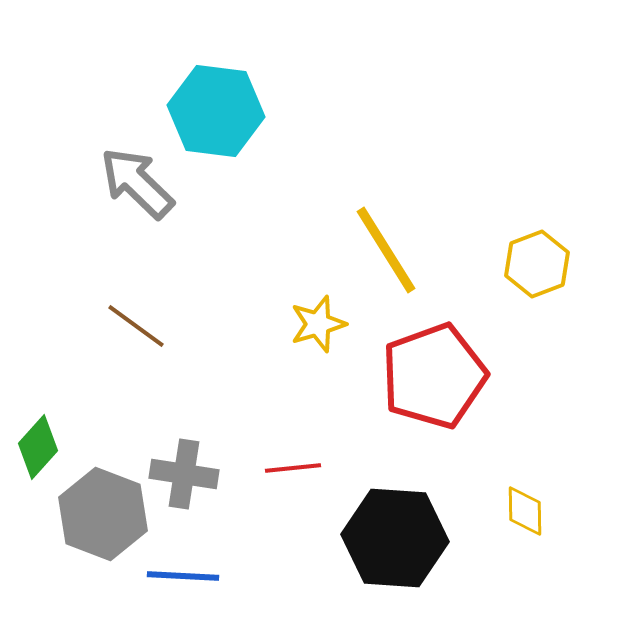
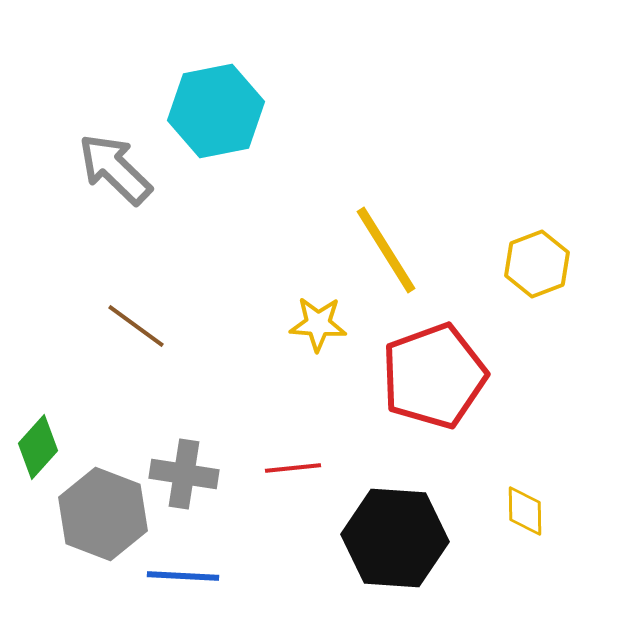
cyan hexagon: rotated 18 degrees counterclockwise
gray arrow: moved 22 px left, 14 px up
yellow star: rotated 20 degrees clockwise
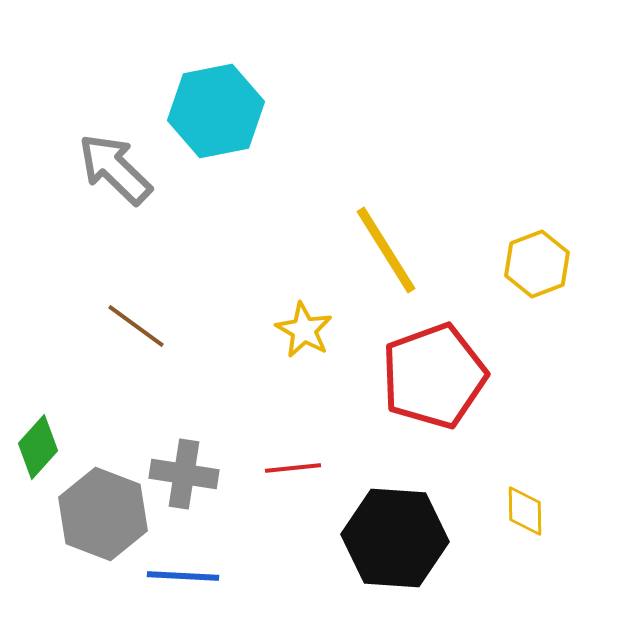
yellow star: moved 14 px left, 6 px down; rotated 26 degrees clockwise
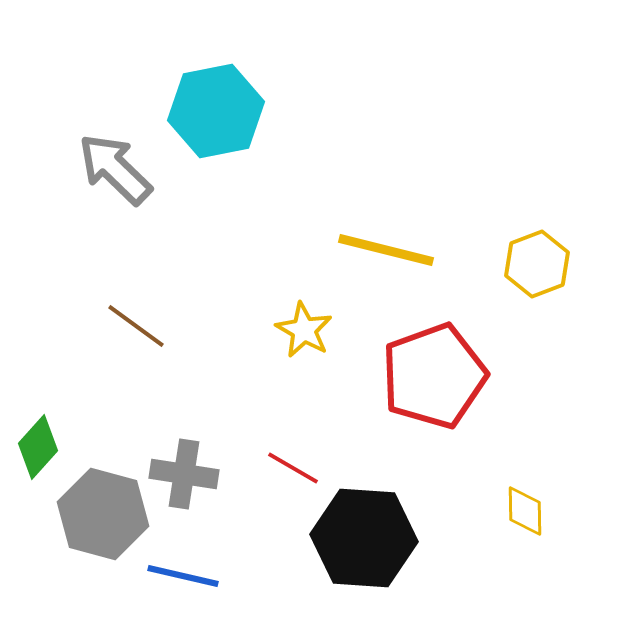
yellow line: rotated 44 degrees counterclockwise
red line: rotated 36 degrees clockwise
gray hexagon: rotated 6 degrees counterclockwise
black hexagon: moved 31 px left
blue line: rotated 10 degrees clockwise
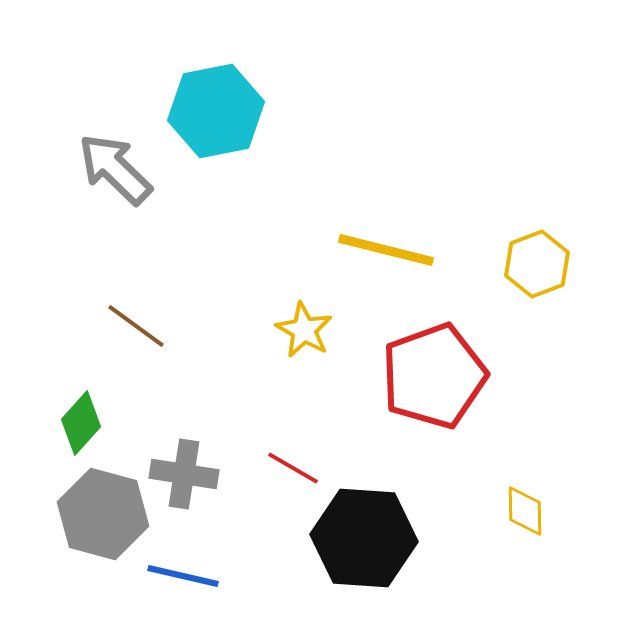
green diamond: moved 43 px right, 24 px up
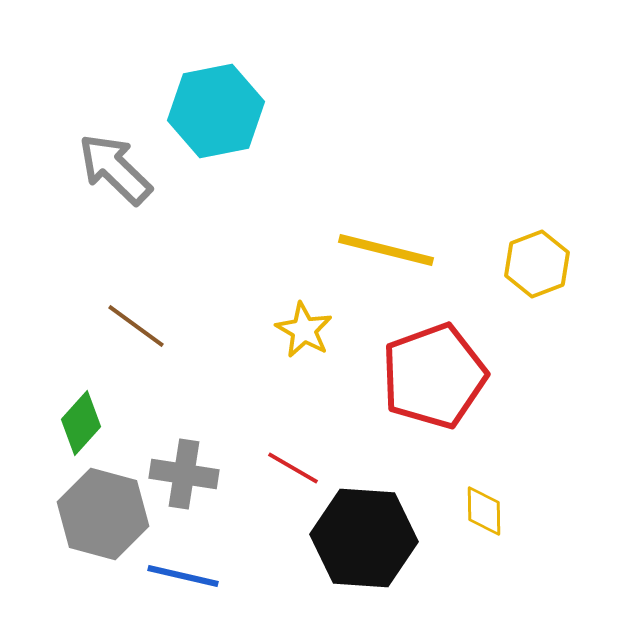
yellow diamond: moved 41 px left
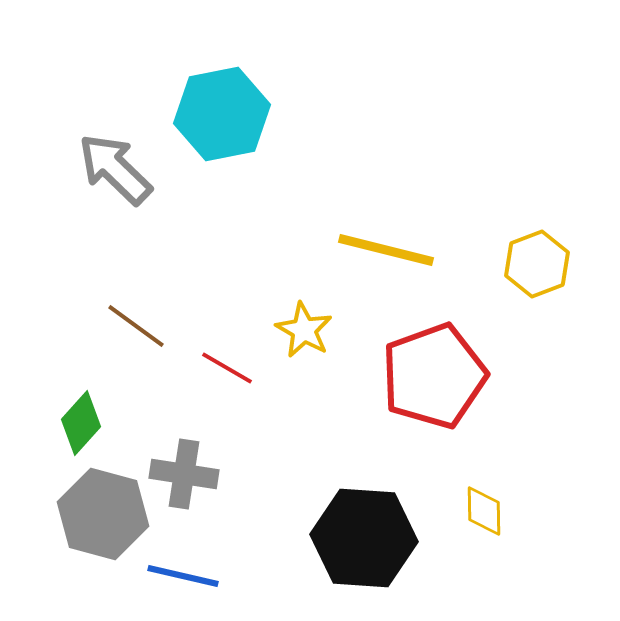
cyan hexagon: moved 6 px right, 3 px down
red line: moved 66 px left, 100 px up
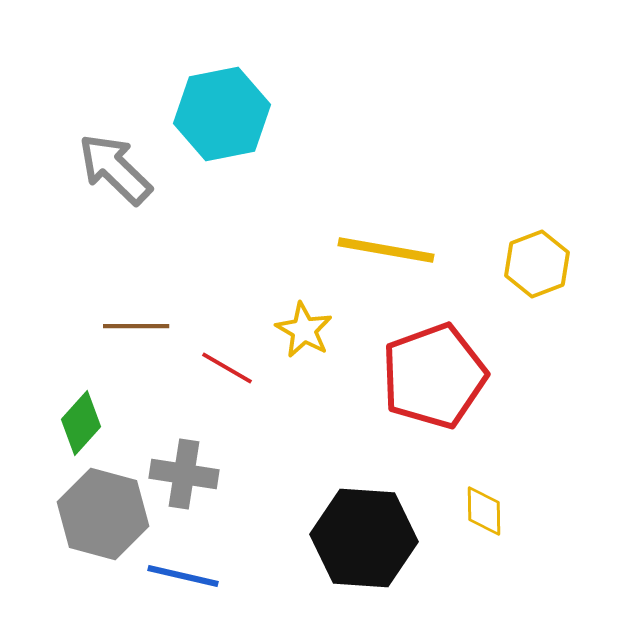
yellow line: rotated 4 degrees counterclockwise
brown line: rotated 36 degrees counterclockwise
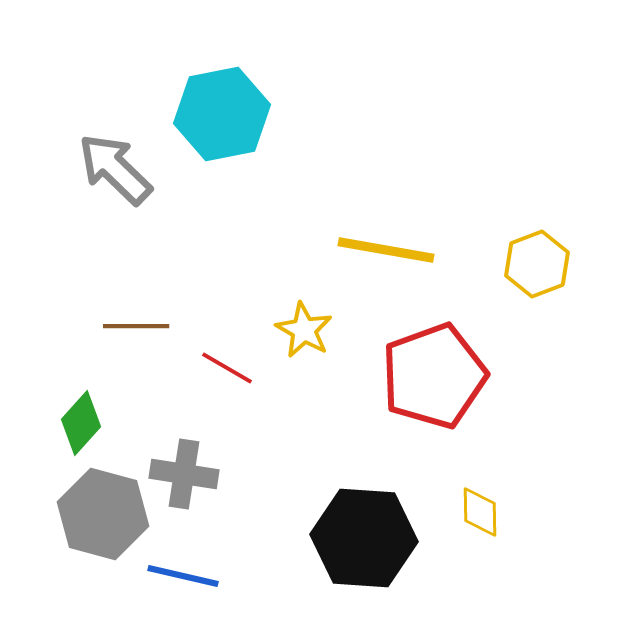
yellow diamond: moved 4 px left, 1 px down
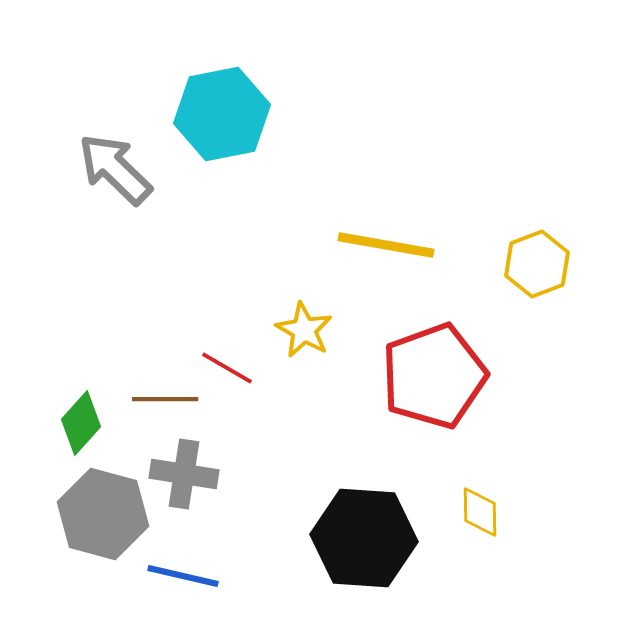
yellow line: moved 5 px up
brown line: moved 29 px right, 73 px down
